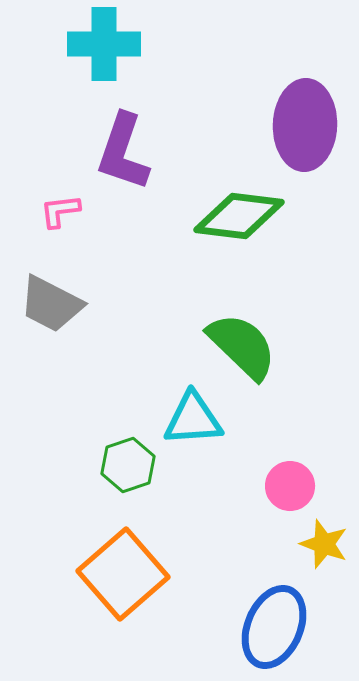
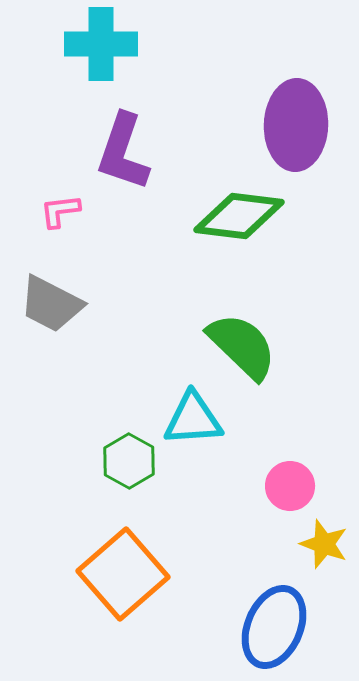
cyan cross: moved 3 px left
purple ellipse: moved 9 px left
green hexagon: moved 1 px right, 4 px up; rotated 12 degrees counterclockwise
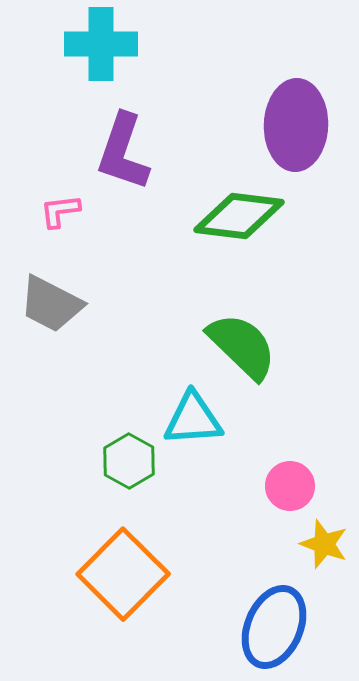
orange square: rotated 4 degrees counterclockwise
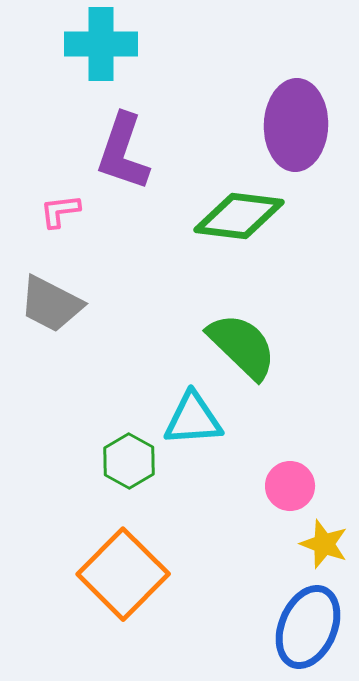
blue ellipse: moved 34 px right
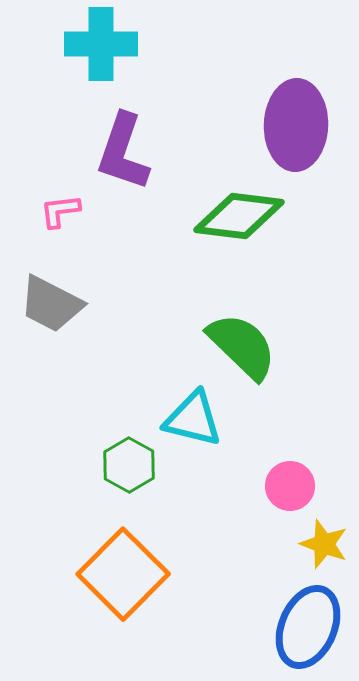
cyan triangle: rotated 18 degrees clockwise
green hexagon: moved 4 px down
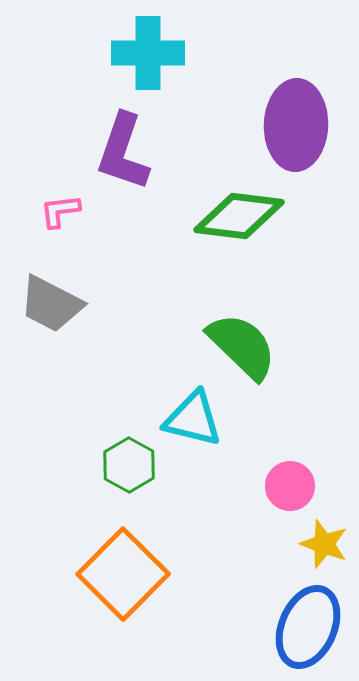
cyan cross: moved 47 px right, 9 px down
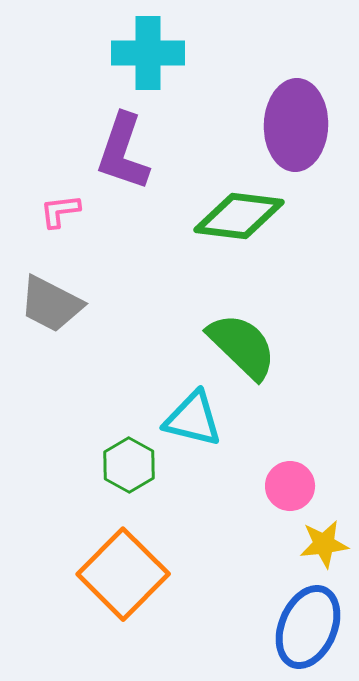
yellow star: rotated 27 degrees counterclockwise
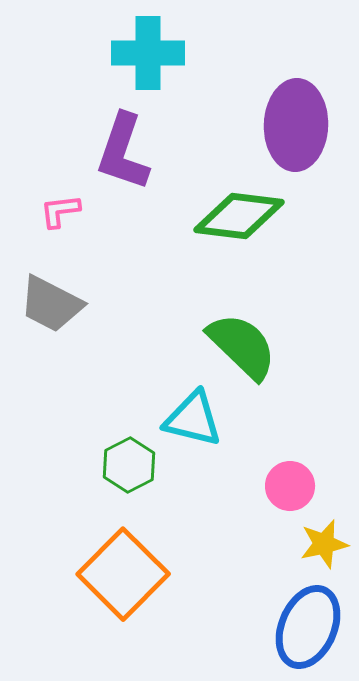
green hexagon: rotated 4 degrees clockwise
yellow star: rotated 6 degrees counterclockwise
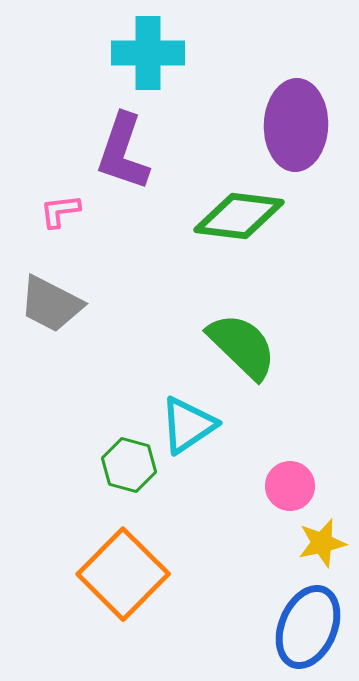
cyan triangle: moved 5 px left, 6 px down; rotated 48 degrees counterclockwise
green hexagon: rotated 18 degrees counterclockwise
yellow star: moved 2 px left, 1 px up
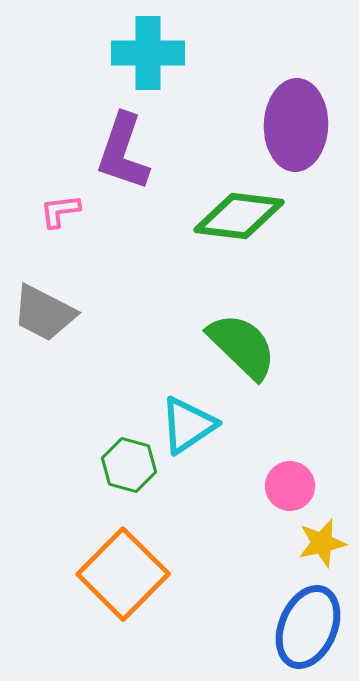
gray trapezoid: moved 7 px left, 9 px down
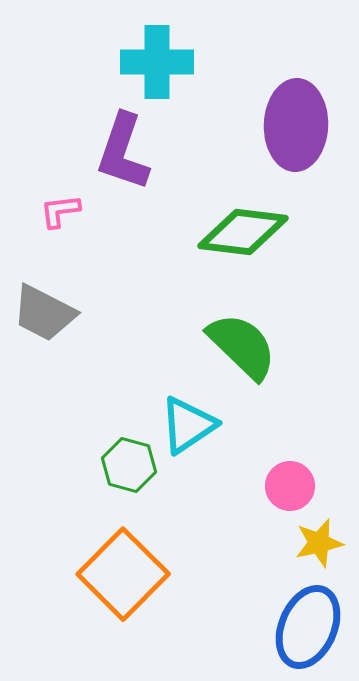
cyan cross: moved 9 px right, 9 px down
green diamond: moved 4 px right, 16 px down
yellow star: moved 3 px left
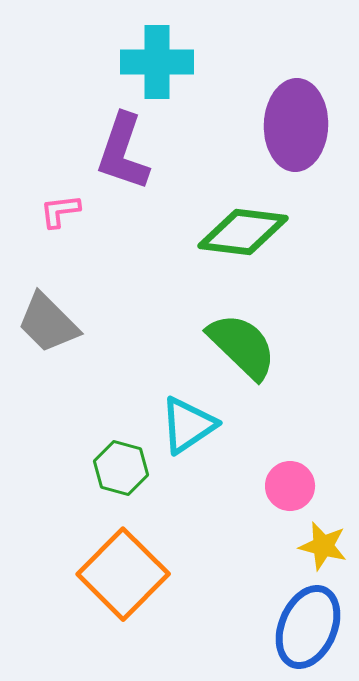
gray trapezoid: moved 4 px right, 10 px down; rotated 18 degrees clockwise
green hexagon: moved 8 px left, 3 px down
yellow star: moved 4 px right, 3 px down; rotated 27 degrees clockwise
